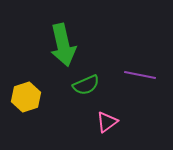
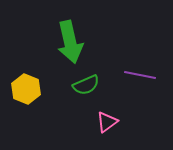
green arrow: moved 7 px right, 3 px up
yellow hexagon: moved 8 px up; rotated 20 degrees counterclockwise
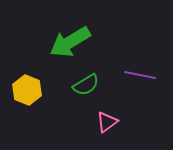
green arrow: rotated 72 degrees clockwise
green semicircle: rotated 8 degrees counterclockwise
yellow hexagon: moved 1 px right, 1 px down
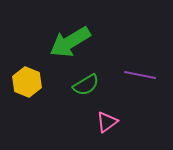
yellow hexagon: moved 8 px up
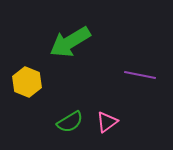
green semicircle: moved 16 px left, 37 px down
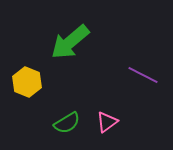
green arrow: rotated 9 degrees counterclockwise
purple line: moved 3 px right; rotated 16 degrees clockwise
green semicircle: moved 3 px left, 1 px down
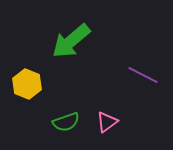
green arrow: moved 1 px right, 1 px up
yellow hexagon: moved 2 px down
green semicircle: moved 1 px left, 1 px up; rotated 12 degrees clockwise
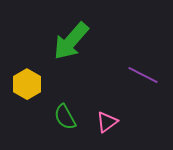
green arrow: rotated 9 degrees counterclockwise
yellow hexagon: rotated 8 degrees clockwise
green semicircle: moved 1 px left, 5 px up; rotated 80 degrees clockwise
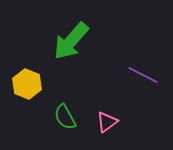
yellow hexagon: rotated 8 degrees counterclockwise
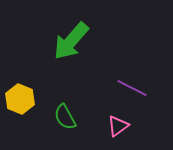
purple line: moved 11 px left, 13 px down
yellow hexagon: moved 7 px left, 15 px down
pink triangle: moved 11 px right, 4 px down
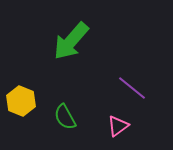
purple line: rotated 12 degrees clockwise
yellow hexagon: moved 1 px right, 2 px down
